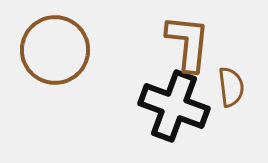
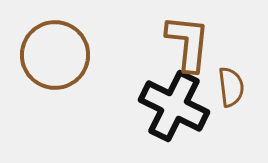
brown circle: moved 5 px down
black cross: rotated 6 degrees clockwise
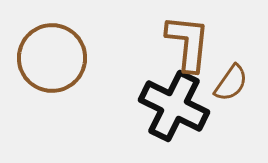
brown circle: moved 3 px left, 3 px down
brown semicircle: moved 4 px up; rotated 42 degrees clockwise
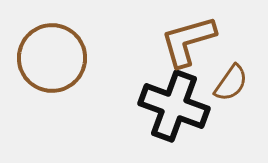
brown L-shape: moved 2 px up; rotated 112 degrees counterclockwise
black cross: rotated 6 degrees counterclockwise
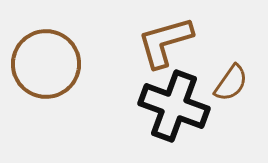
brown L-shape: moved 23 px left, 1 px down
brown circle: moved 6 px left, 6 px down
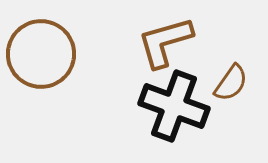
brown circle: moved 5 px left, 10 px up
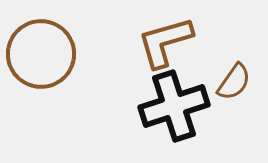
brown semicircle: moved 3 px right, 1 px up
black cross: rotated 38 degrees counterclockwise
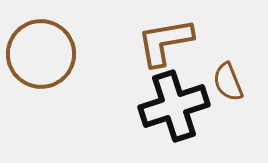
brown L-shape: rotated 6 degrees clockwise
brown semicircle: moved 6 px left; rotated 123 degrees clockwise
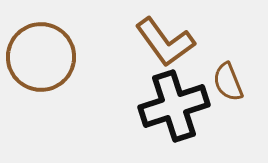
brown L-shape: rotated 116 degrees counterclockwise
brown circle: moved 3 px down
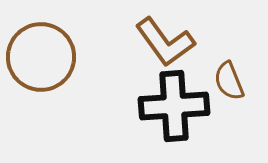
brown semicircle: moved 1 px right, 1 px up
black cross: rotated 14 degrees clockwise
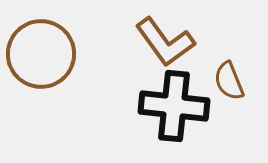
brown circle: moved 3 px up
black cross: rotated 10 degrees clockwise
